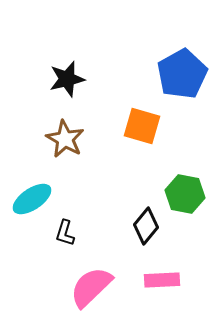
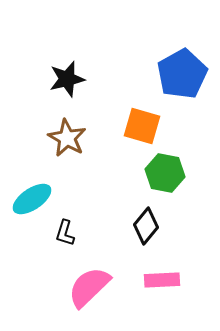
brown star: moved 2 px right, 1 px up
green hexagon: moved 20 px left, 21 px up
pink semicircle: moved 2 px left
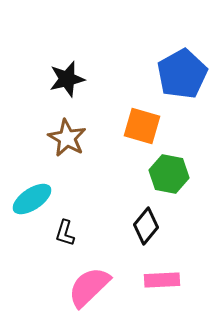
green hexagon: moved 4 px right, 1 px down
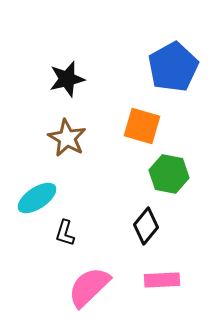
blue pentagon: moved 9 px left, 7 px up
cyan ellipse: moved 5 px right, 1 px up
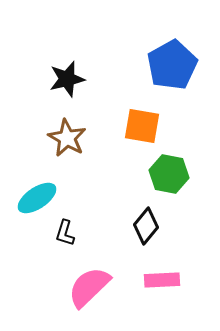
blue pentagon: moved 1 px left, 2 px up
orange square: rotated 6 degrees counterclockwise
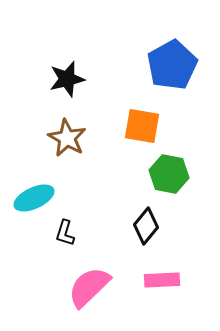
cyan ellipse: moved 3 px left; rotated 9 degrees clockwise
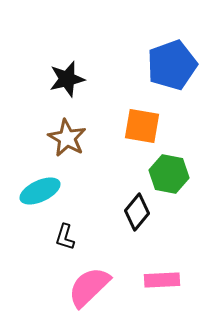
blue pentagon: rotated 9 degrees clockwise
cyan ellipse: moved 6 px right, 7 px up
black diamond: moved 9 px left, 14 px up
black L-shape: moved 4 px down
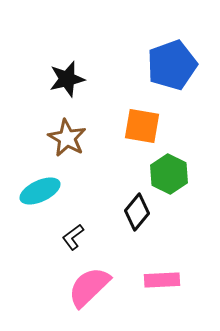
green hexagon: rotated 15 degrees clockwise
black L-shape: moved 8 px right; rotated 36 degrees clockwise
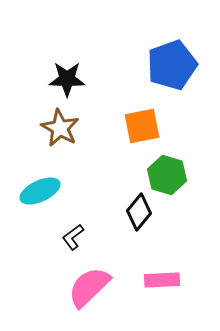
black star: rotated 15 degrees clockwise
orange square: rotated 21 degrees counterclockwise
brown star: moved 7 px left, 10 px up
green hexagon: moved 2 px left, 1 px down; rotated 9 degrees counterclockwise
black diamond: moved 2 px right
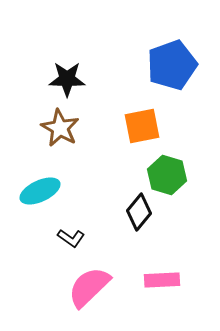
black L-shape: moved 2 px left, 1 px down; rotated 108 degrees counterclockwise
